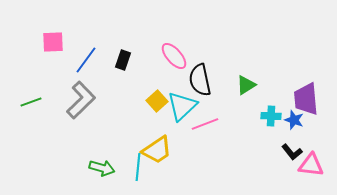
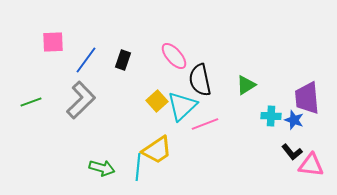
purple trapezoid: moved 1 px right, 1 px up
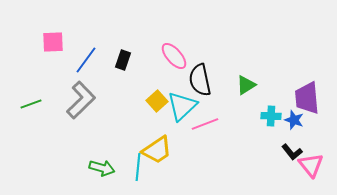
green line: moved 2 px down
pink triangle: rotated 44 degrees clockwise
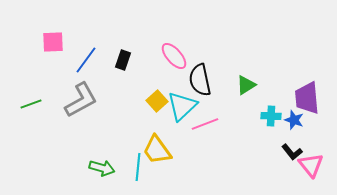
gray L-shape: rotated 15 degrees clockwise
yellow trapezoid: rotated 88 degrees clockwise
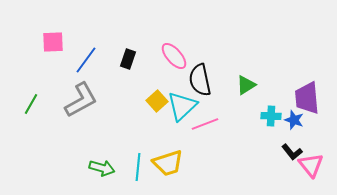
black rectangle: moved 5 px right, 1 px up
green line: rotated 40 degrees counterclockwise
yellow trapezoid: moved 11 px right, 13 px down; rotated 72 degrees counterclockwise
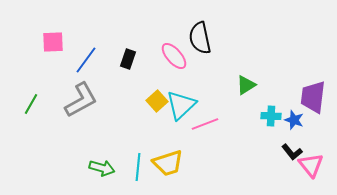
black semicircle: moved 42 px up
purple trapezoid: moved 6 px right, 1 px up; rotated 12 degrees clockwise
cyan triangle: moved 1 px left, 1 px up
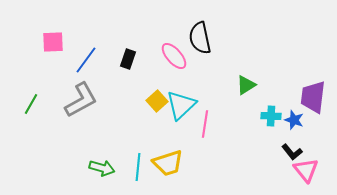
pink line: rotated 60 degrees counterclockwise
pink triangle: moved 5 px left, 5 px down
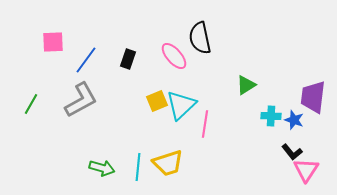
yellow square: rotated 20 degrees clockwise
pink triangle: rotated 12 degrees clockwise
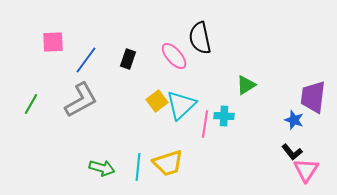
yellow square: rotated 15 degrees counterclockwise
cyan cross: moved 47 px left
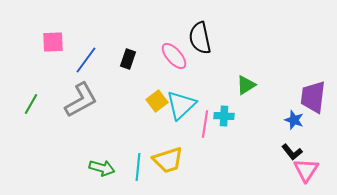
yellow trapezoid: moved 3 px up
